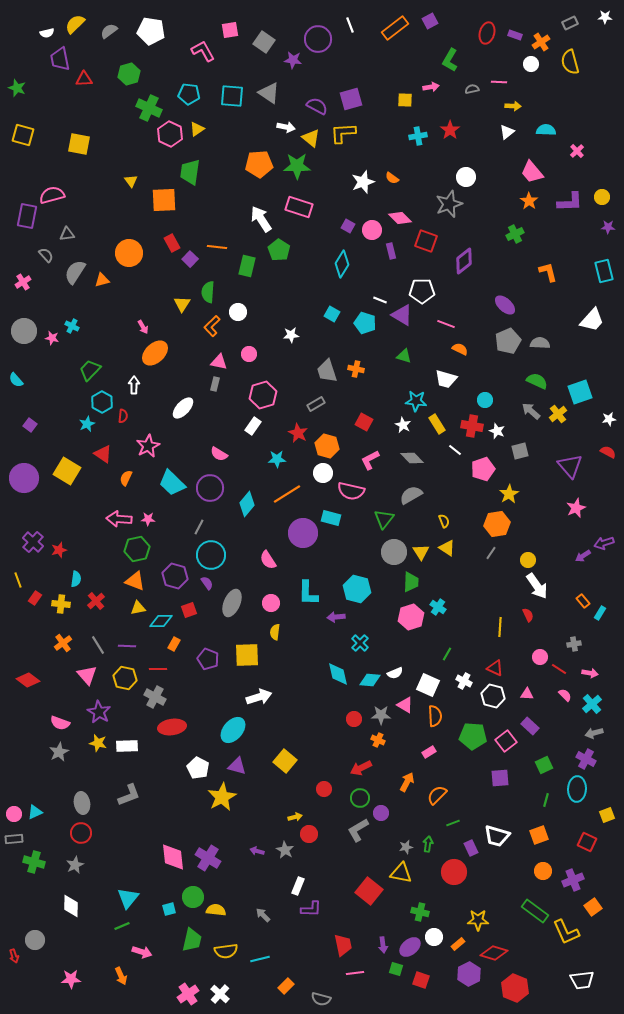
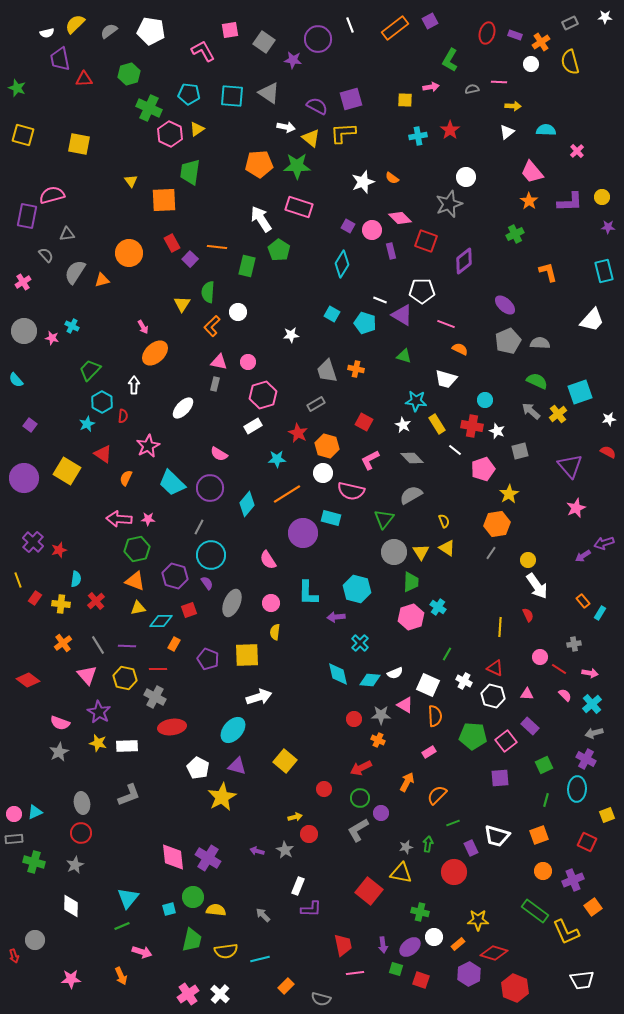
pink circle at (249, 354): moved 1 px left, 8 px down
white rectangle at (253, 426): rotated 24 degrees clockwise
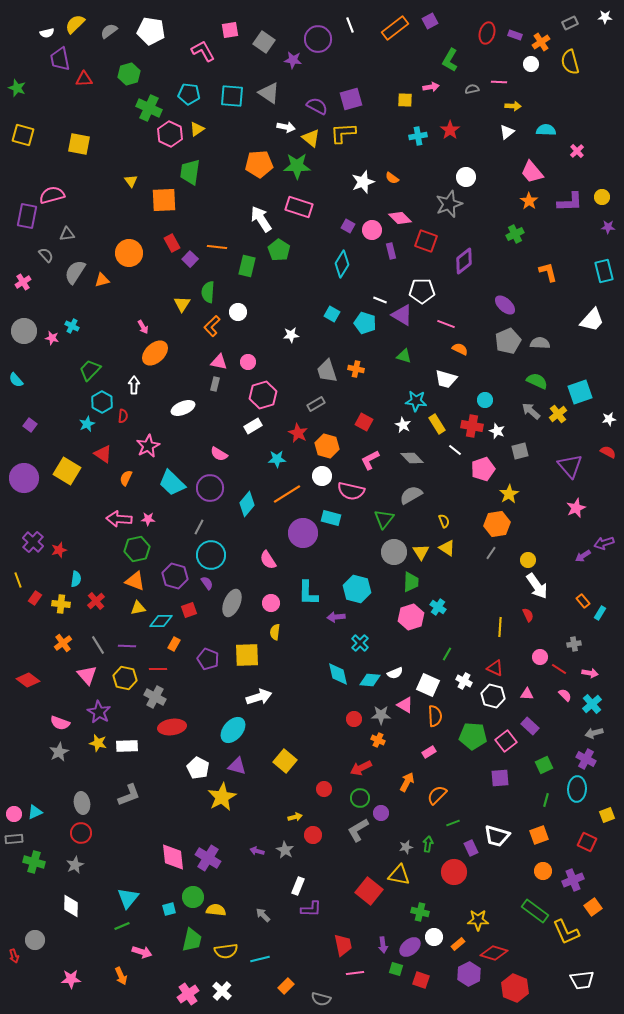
white ellipse at (183, 408): rotated 25 degrees clockwise
white circle at (323, 473): moved 1 px left, 3 px down
red circle at (309, 834): moved 4 px right, 1 px down
yellow triangle at (401, 873): moved 2 px left, 2 px down
white cross at (220, 994): moved 2 px right, 3 px up
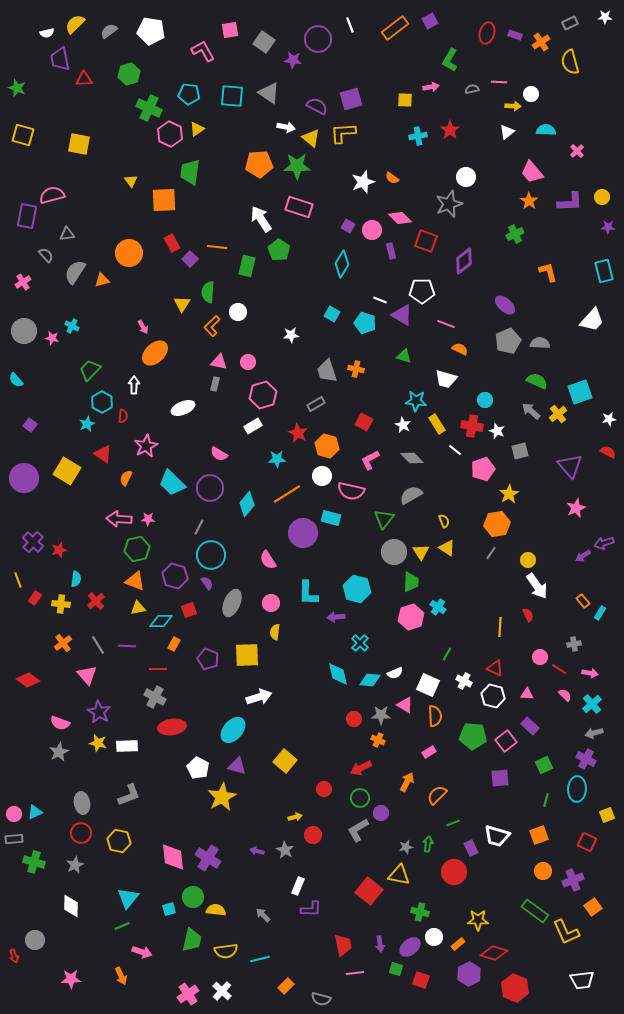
white circle at (531, 64): moved 30 px down
pink star at (148, 446): moved 2 px left
yellow hexagon at (125, 678): moved 6 px left, 163 px down
purple arrow at (383, 945): moved 3 px left, 1 px up
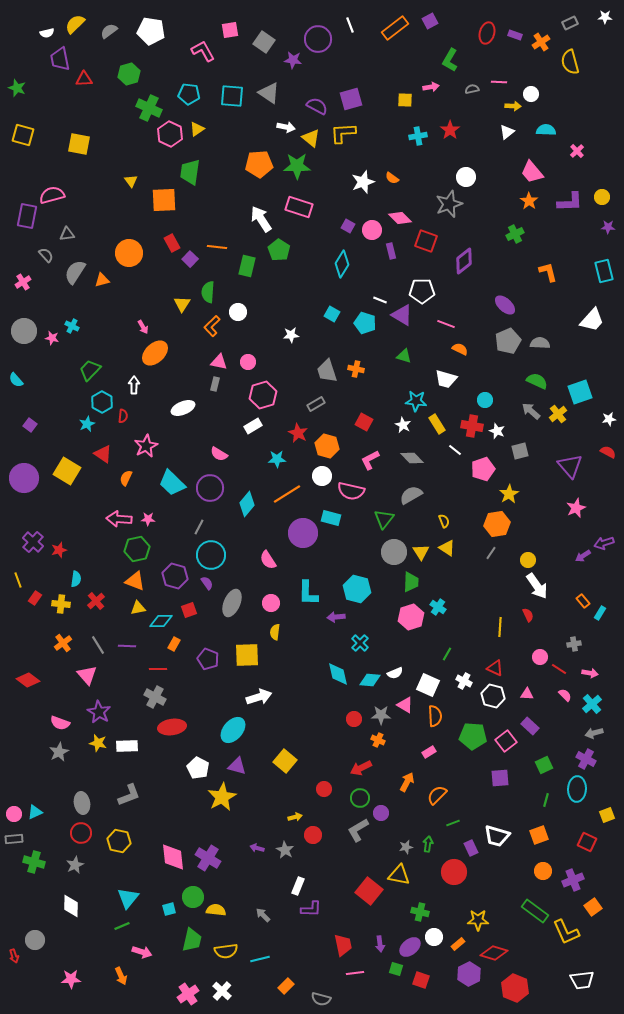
purple arrow at (257, 851): moved 3 px up
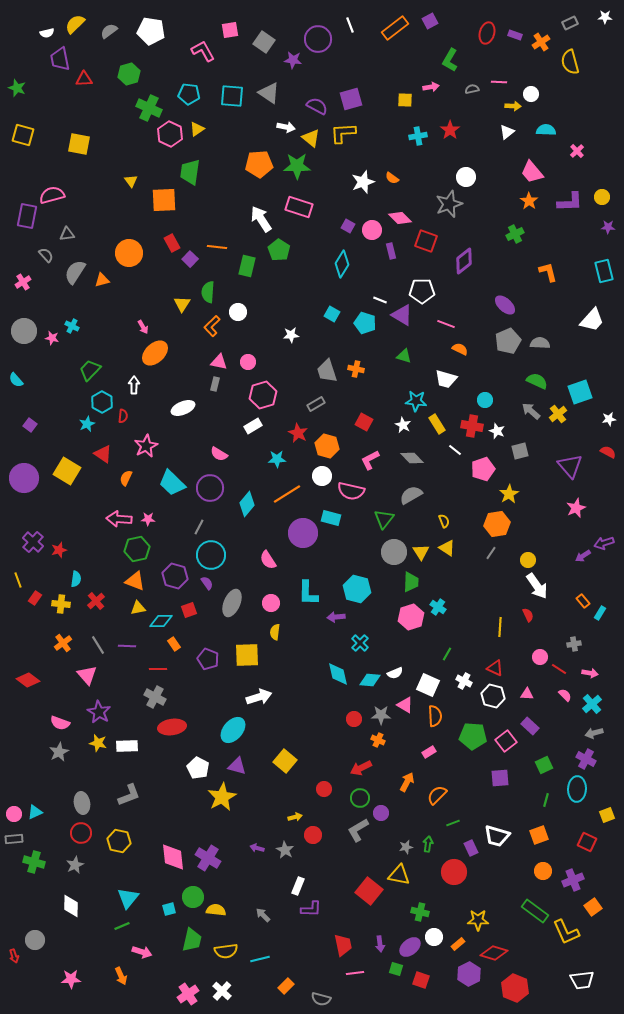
orange rectangle at (174, 644): rotated 64 degrees counterclockwise
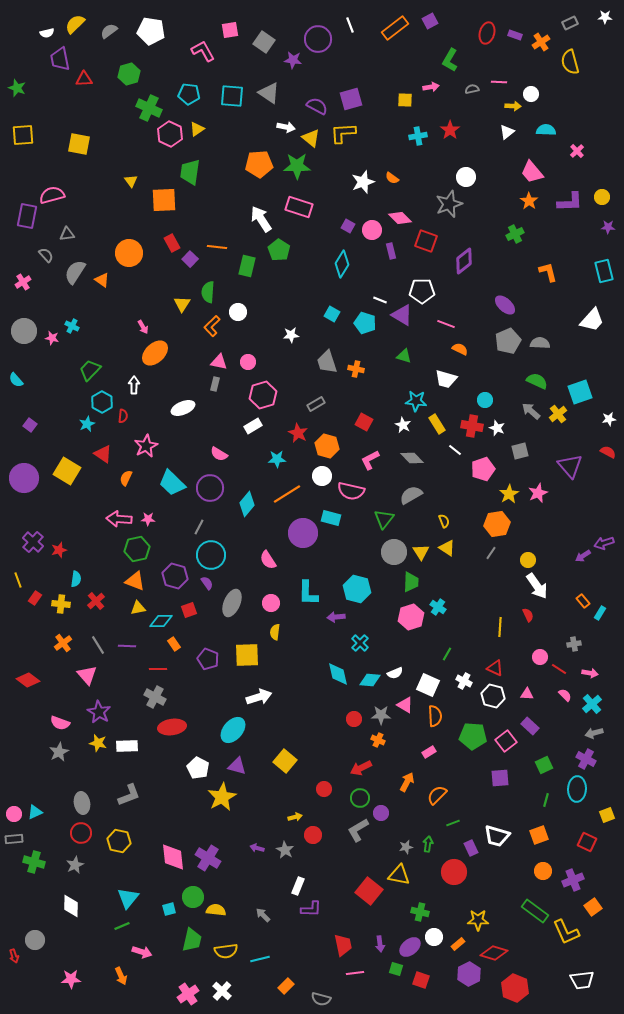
yellow square at (23, 135): rotated 20 degrees counterclockwise
orange triangle at (102, 280): rotated 49 degrees clockwise
gray trapezoid at (327, 371): moved 9 px up
white star at (497, 431): moved 3 px up
pink star at (576, 508): moved 38 px left, 15 px up
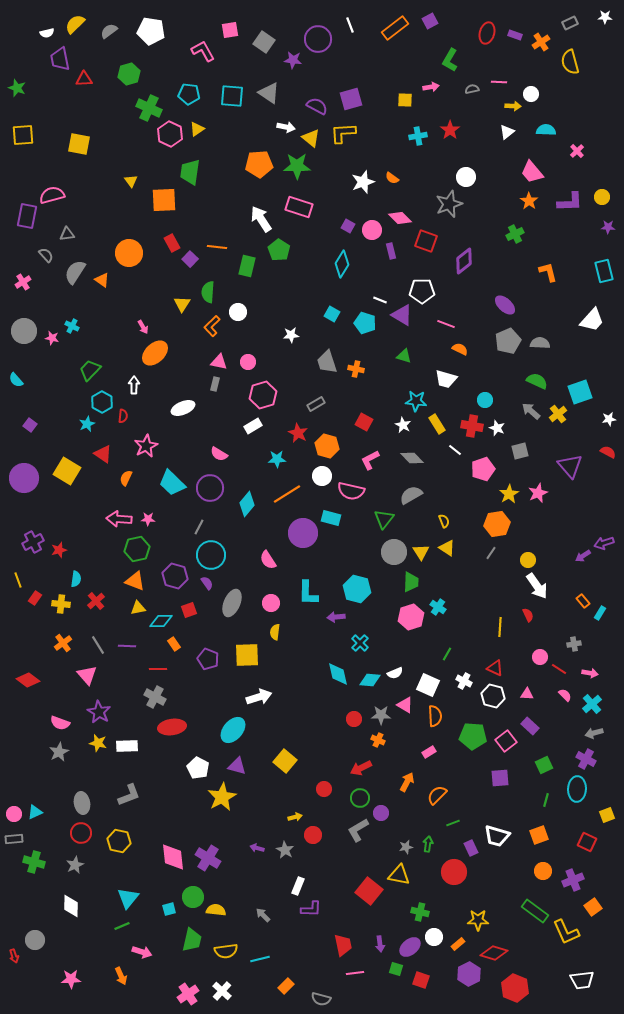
purple cross at (33, 542): rotated 20 degrees clockwise
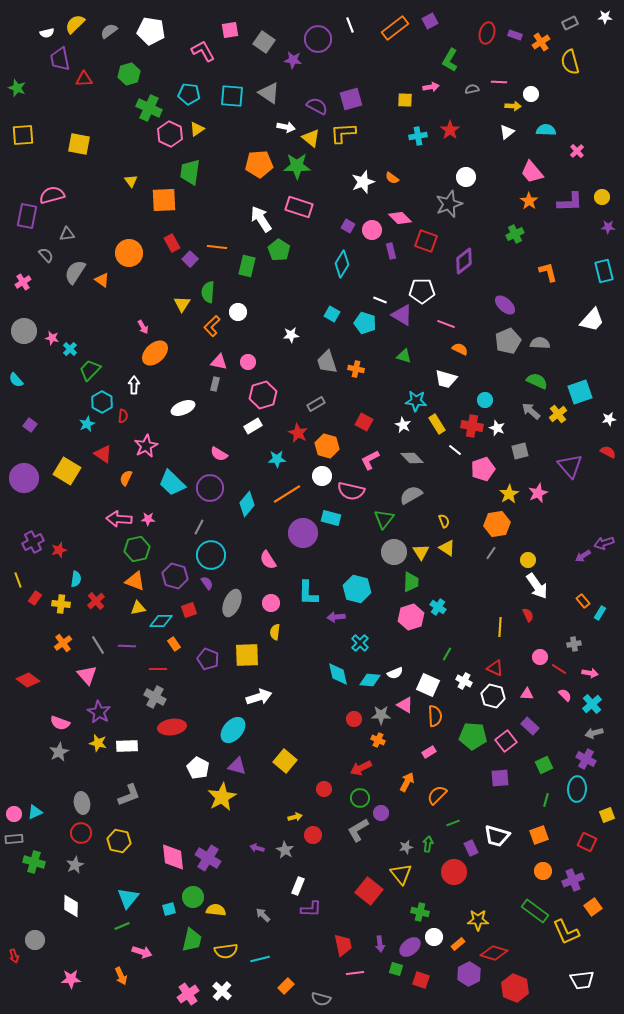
cyan cross at (72, 326): moved 2 px left, 23 px down; rotated 16 degrees clockwise
yellow triangle at (399, 875): moved 2 px right, 1 px up; rotated 40 degrees clockwise
